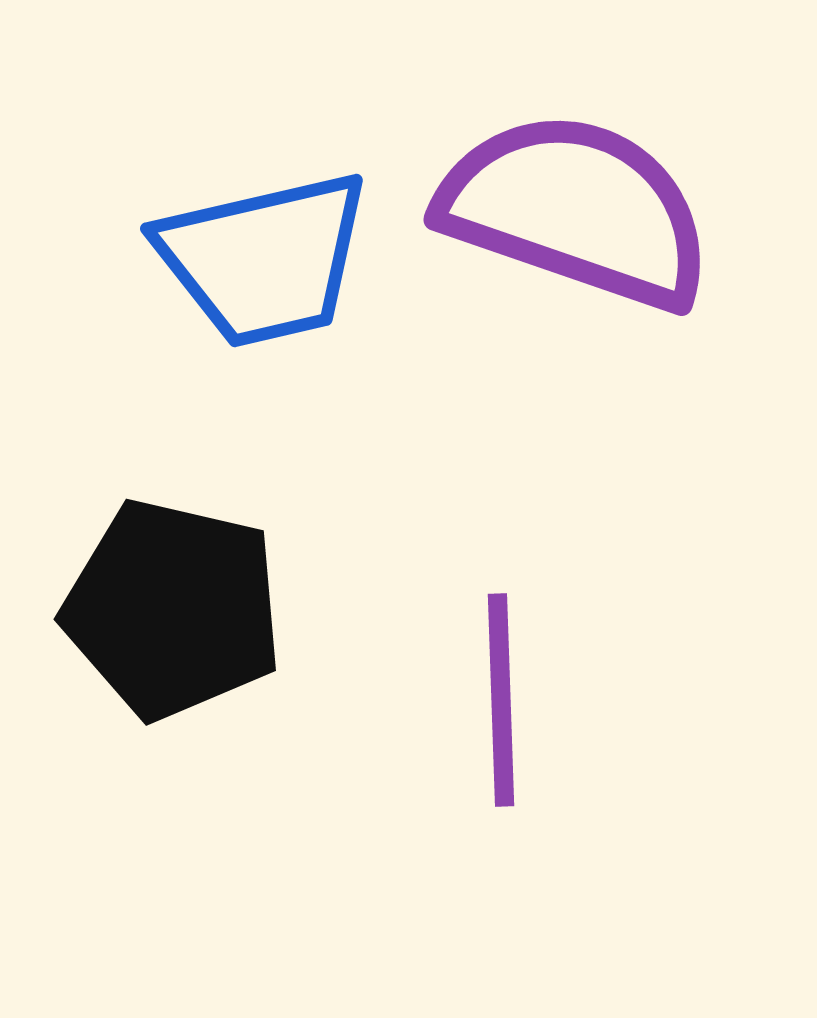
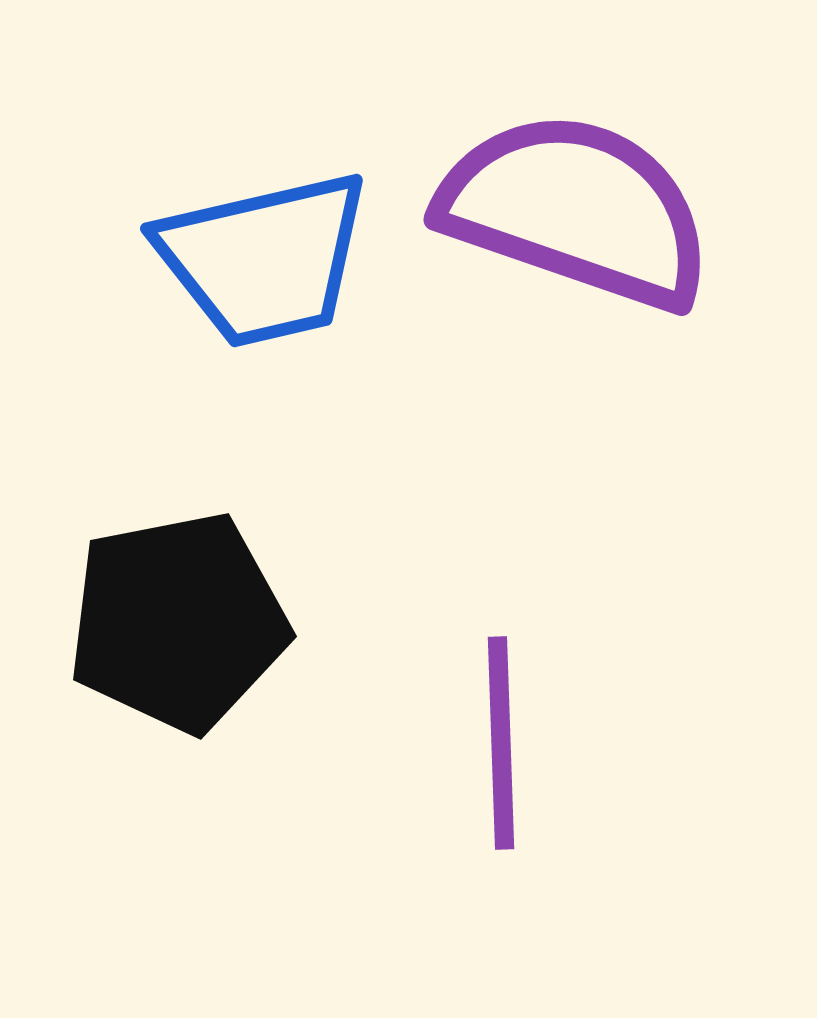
black pentagon: moved 5 px right, 13 px down; rotated 24 degrees counterclockwise
purple line: moved 43 px down
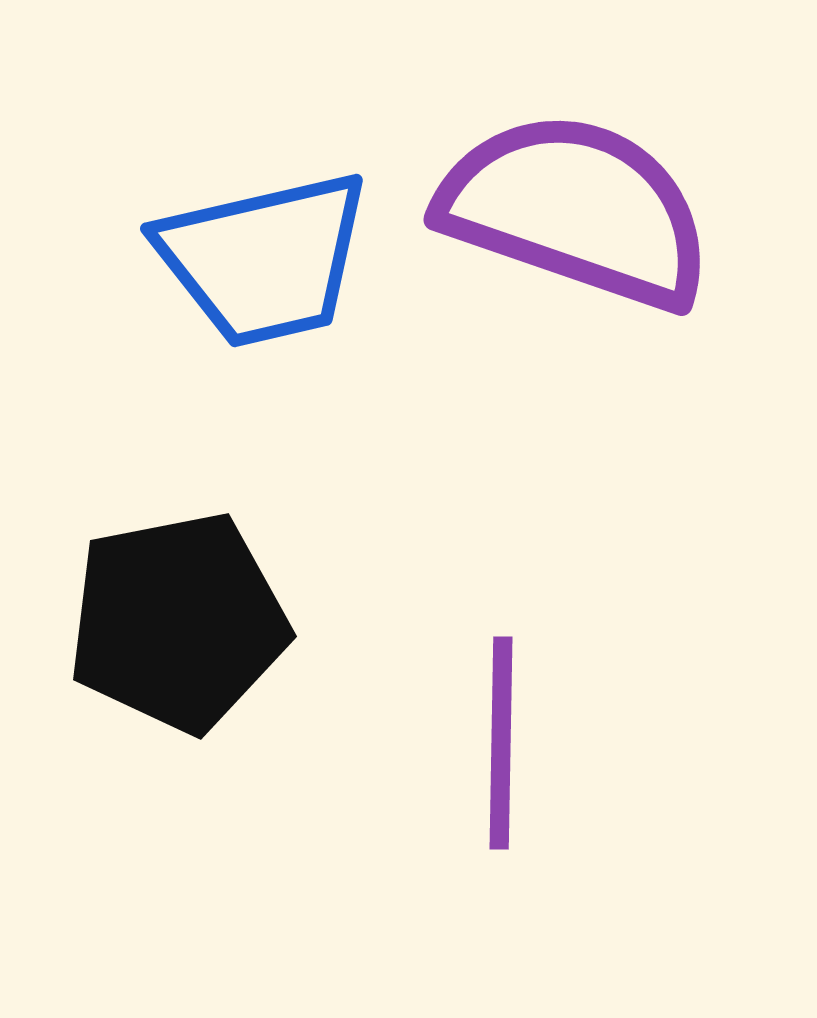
purple line: rotated 3 degrees clockwise
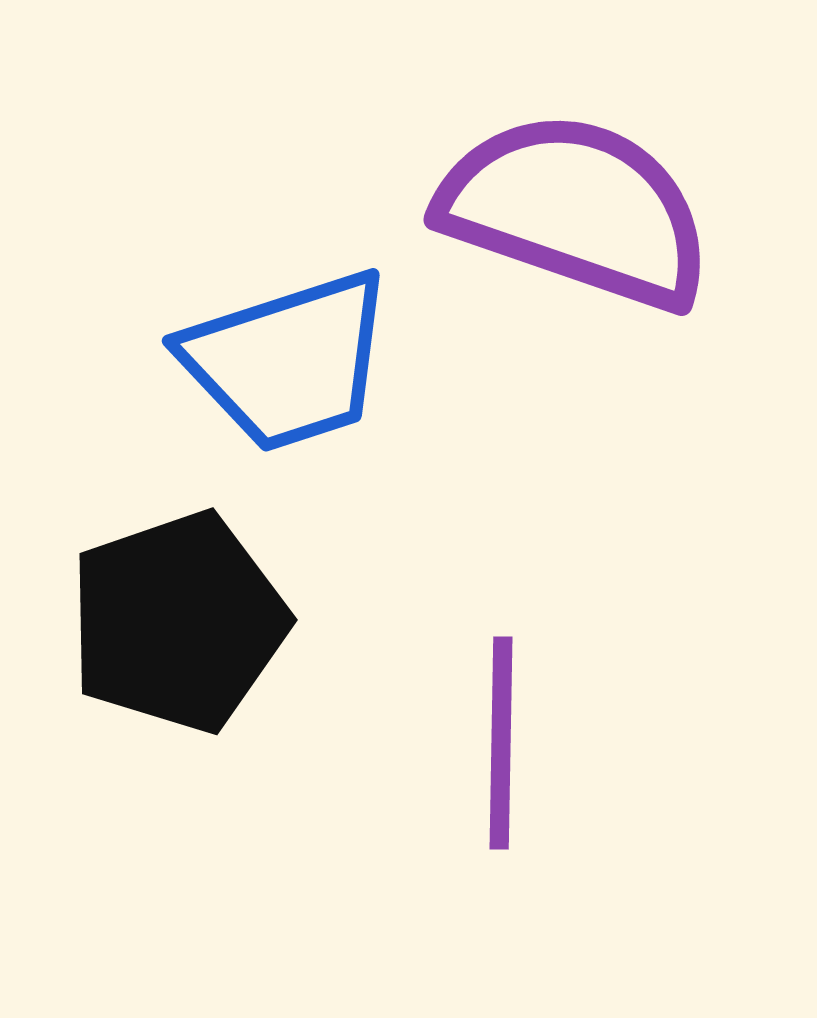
blue trapezoid: moved 24 px right, 102 px down; rotated 5 degrees counterclockwise
black pentagon: rotated 8 degrees counterclockwise
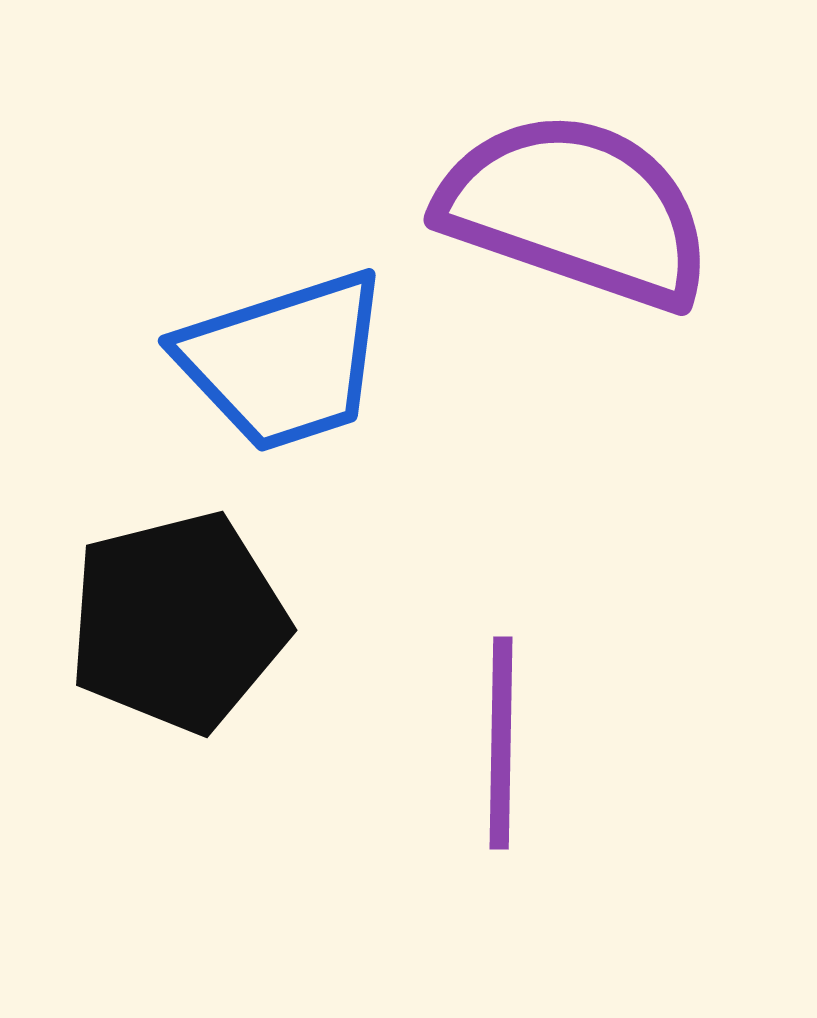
blue trapezoid: moved 4 px left
black pentagon: rotated 5 degrees clockwise
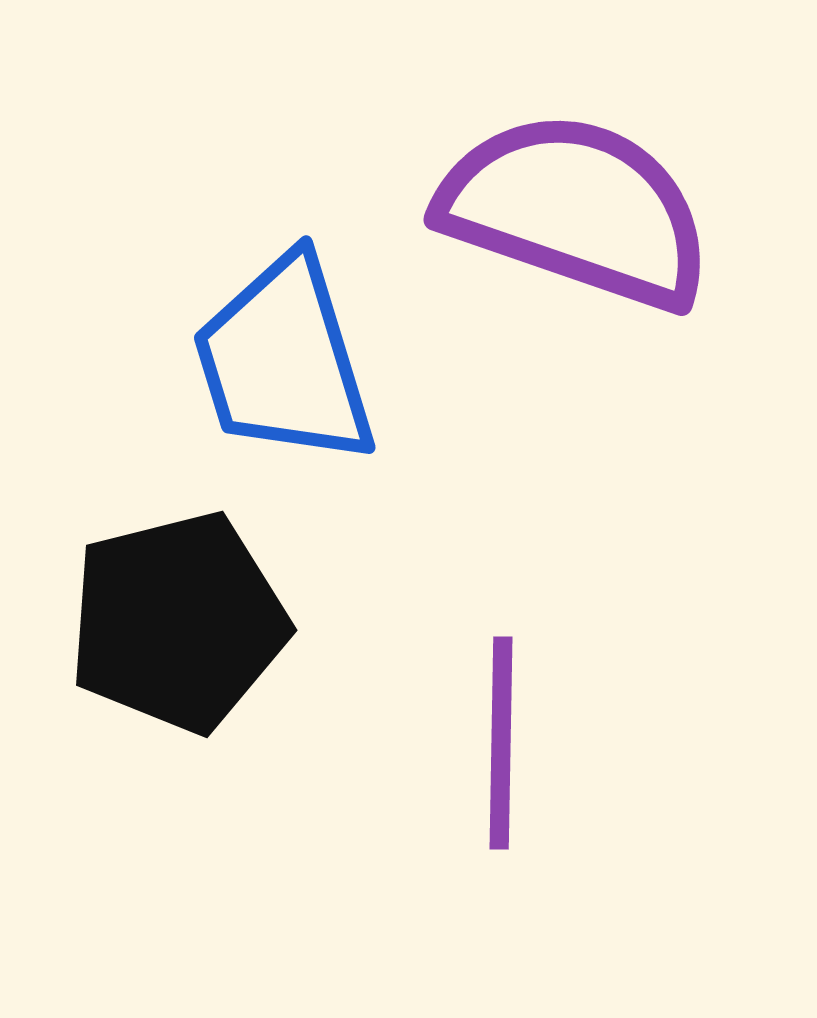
blue trapezoid: rotated 91 degrees clockwise
